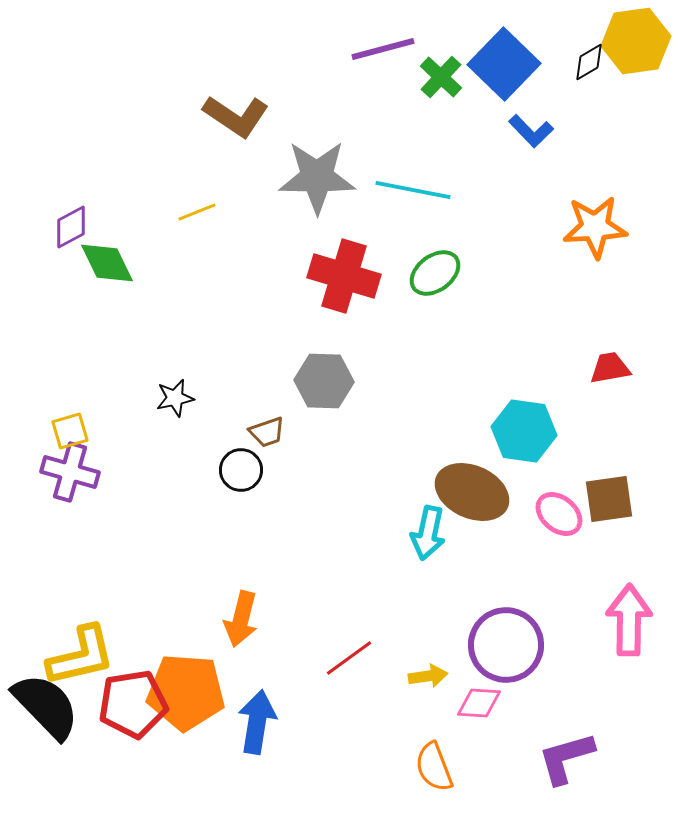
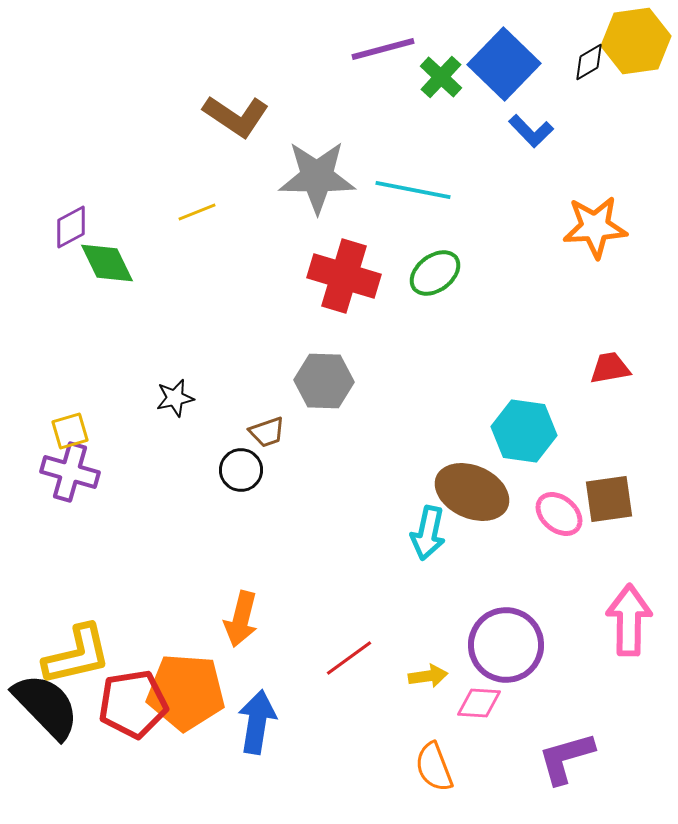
yellow L-shape: moved 4 px left, 1 px up
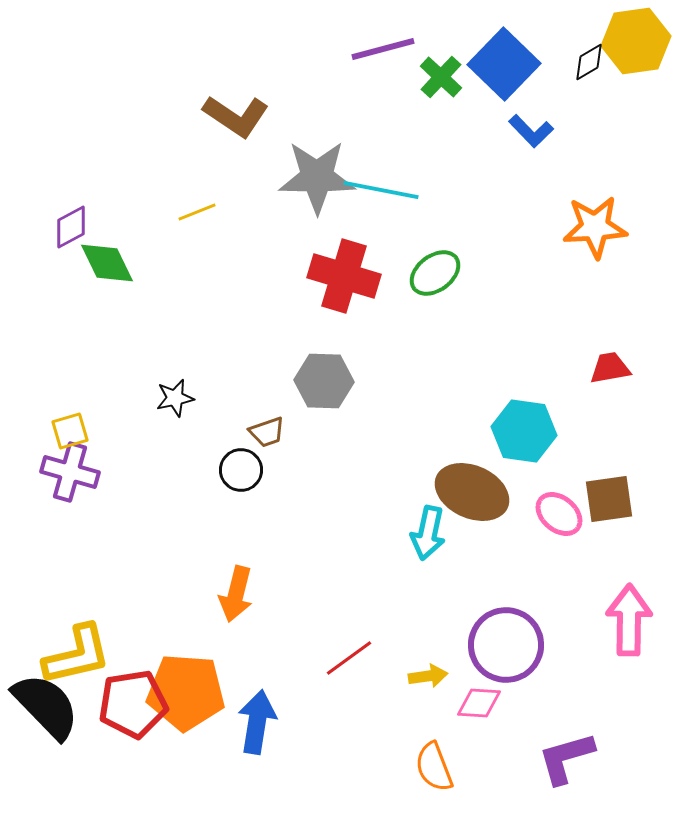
cyan line: moved 32 px left
orange arrow: moved 5 px left, 25 px up
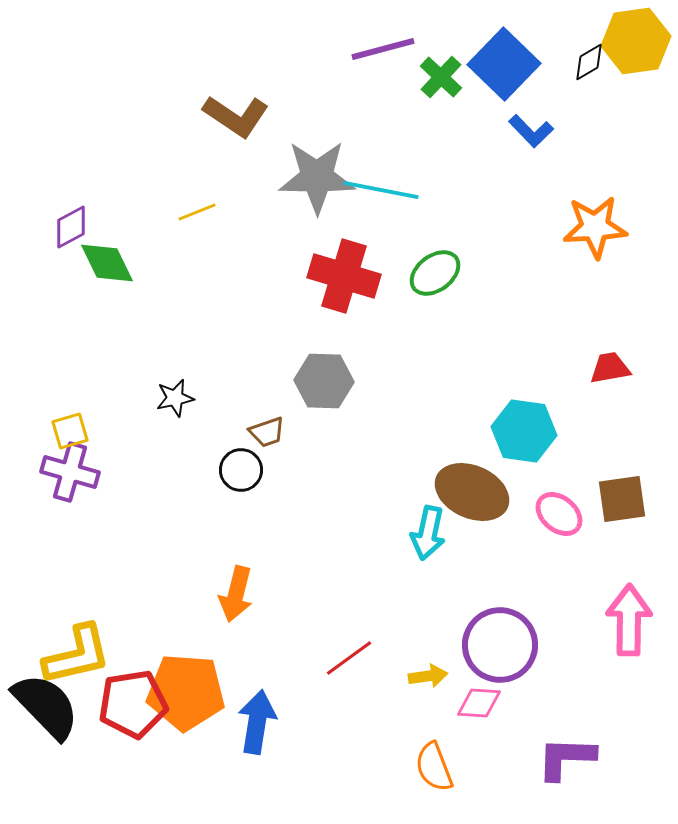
brown square: moved 13 px right
purple circle: moved 6 px left
purple L-shape: rotated 18 degrees clockwise
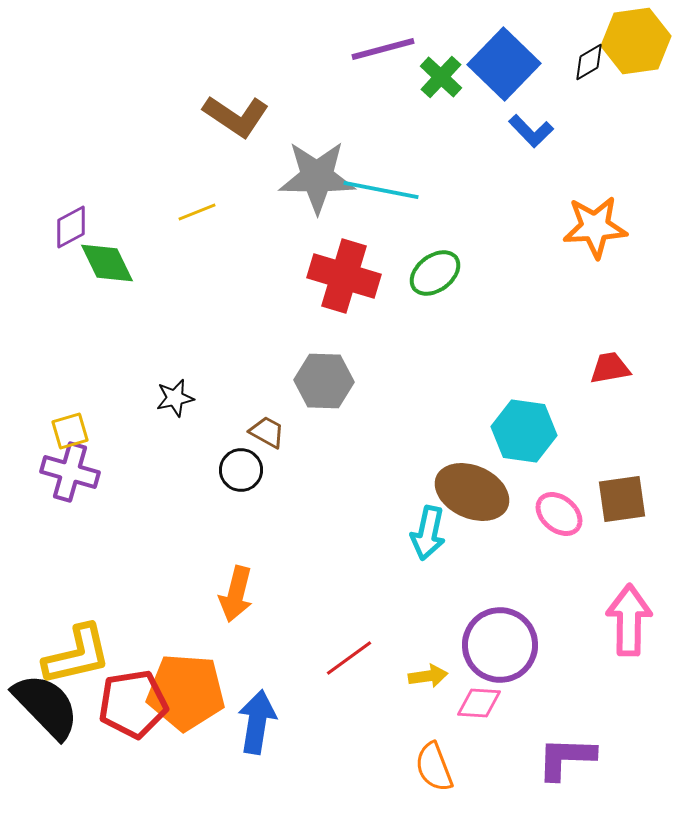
brown trapezoid: rotated 132 degrees counterclockwise
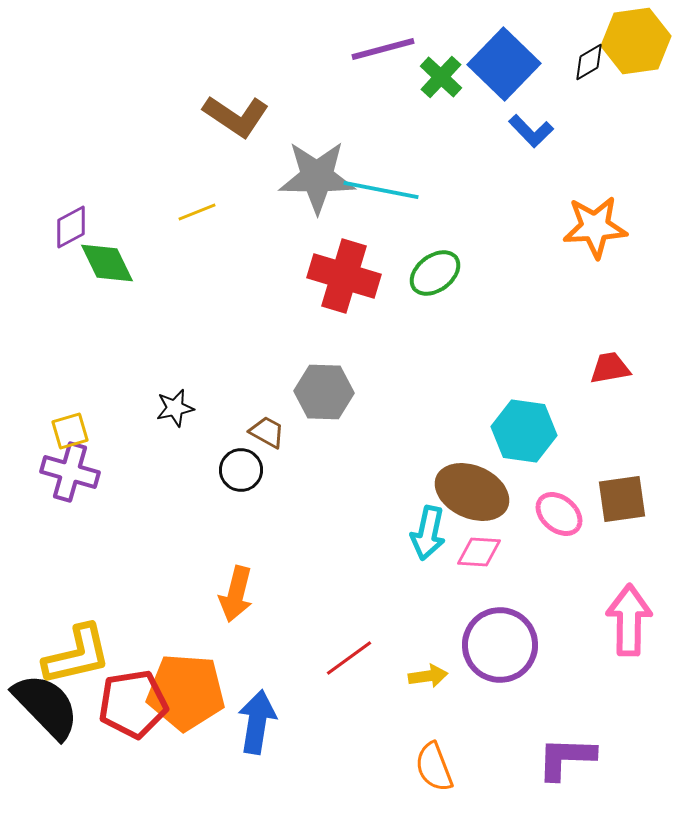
gray hexagon: moved 11 px down
black star: moved 10 px down
pink diamond: moved 151 px up
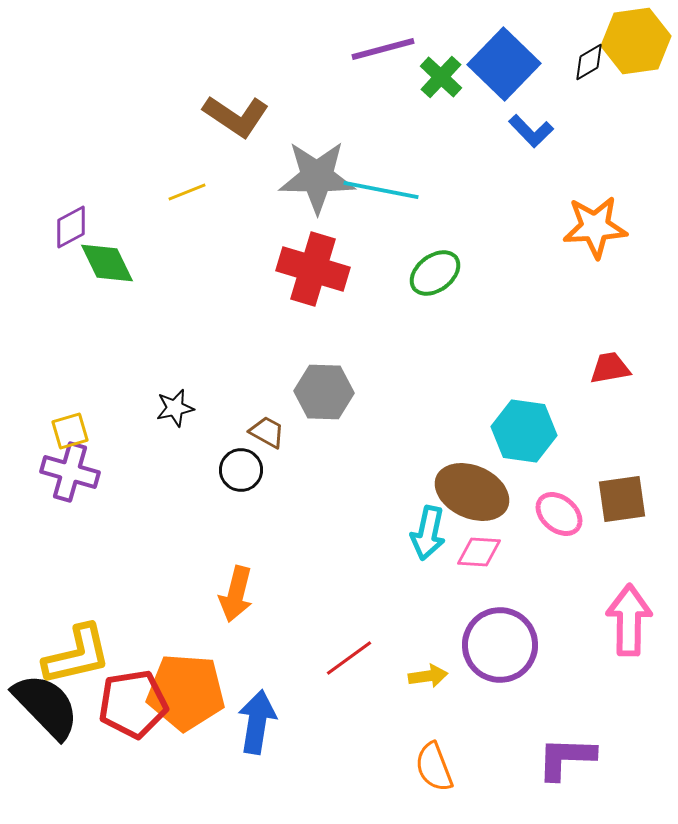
yellow line: moved 10 px left, 20 px up
red cross: moved 31 px left, 7 px up
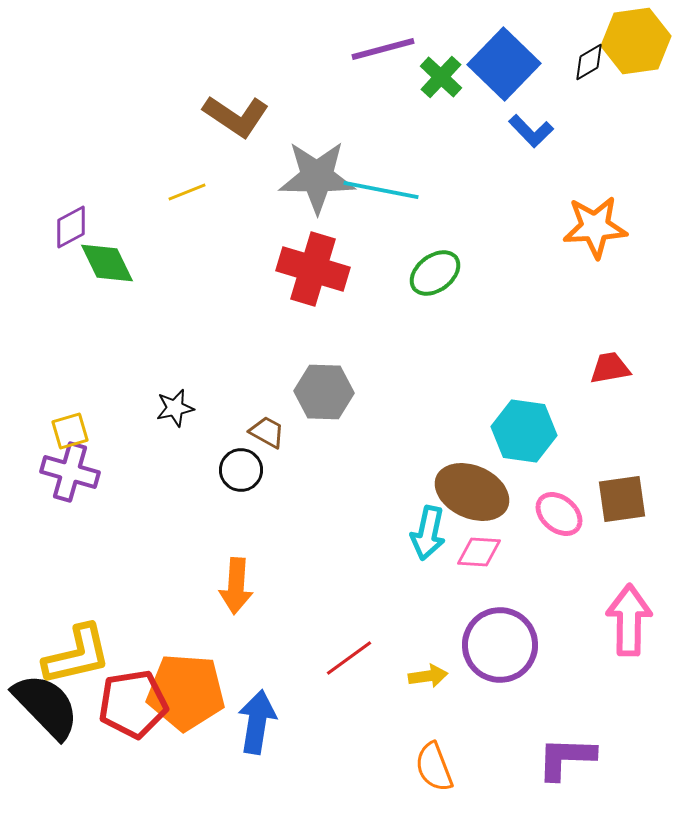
orange arrow: moved 8 px up; rotated 10 degrees counterclockwise
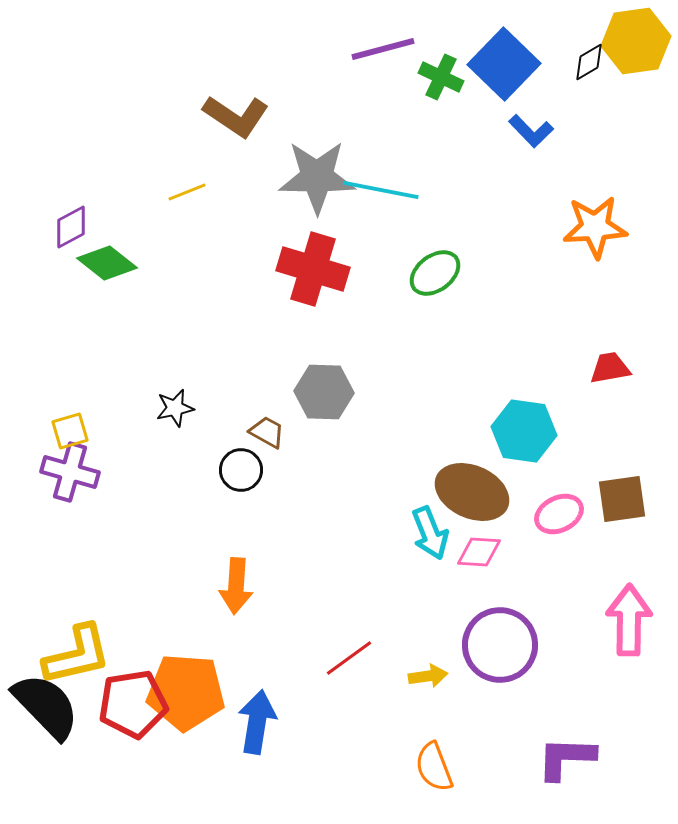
green cross: rotated 18 degrees counterclockwise
green diamond: rotated 26 degrees counterclockwise
pink ellipse: rotated 66 degrees counterclockwise
cyan arrow: moved 2 px right; rotated 34 degrees counterclockwise
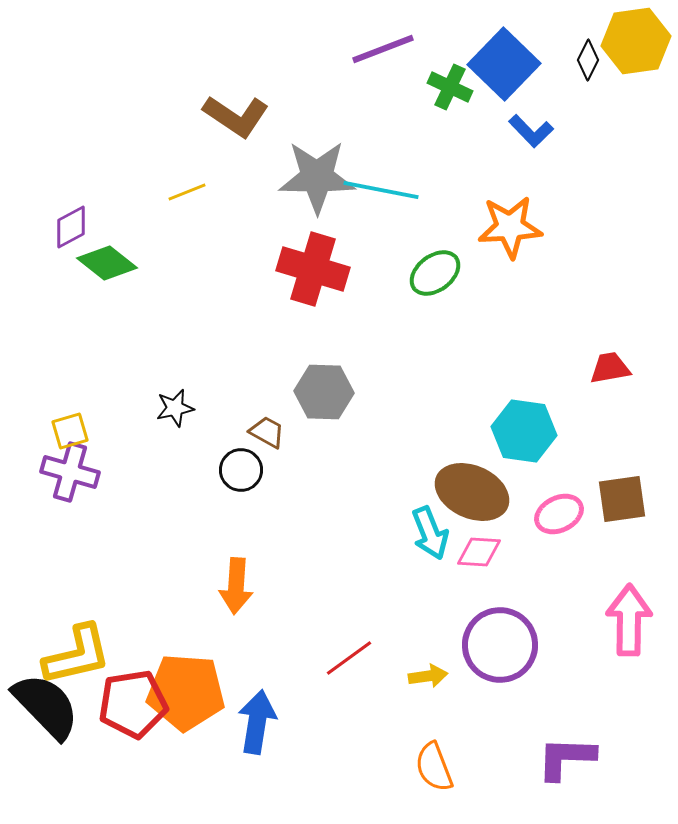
purple line: rotated 6 degrees counterclockwise
black diamond: moved 1 px left, 2 px up; rotated 33 degrees counterclockwise
green cross: moved 9 px right, 10 px down
orange star: moved 85 px left
